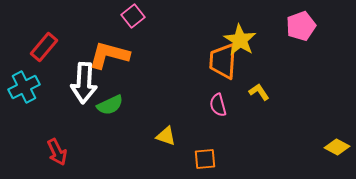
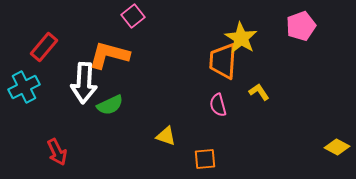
yellow star: moved 1 px right, 2 px up
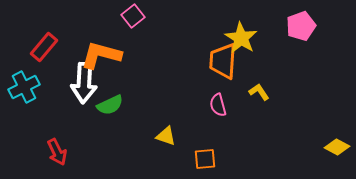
orange L-shape: moved 8 px left
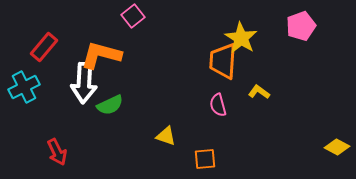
yellow L-shape: rotated 20 degrees counterclockwise
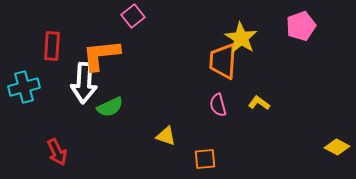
red rectangle: moved 8 px right, 1 px up; rotated 36 degrees counterclockwise
orange L-shape: rotated 21 degrees counterclockwise
cyan cross: rotated 12 degrees clockwise
yellow L-shape: moved 11 px down
green semicircle: moved 2 px down
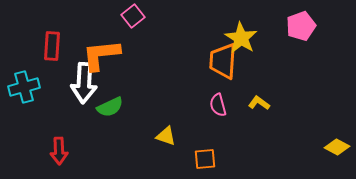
red arrow: moved 2 px right, 1 px up; rotated 24 degrees clockwise
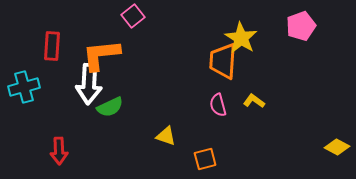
white arrow: moved 5 px right, 1 px down
yellow L-shape: moved 5 px left, 2 px up
orange square: rotated 10 degrees counterclockwise
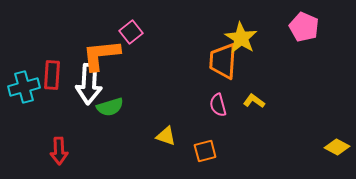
pink square: moved 2 px left, 16 px down
pink pentagon: moved 3 px right, 1 px down; rotated 28 degrees counterclockwise
red rectangle: moved 29 px down
green semicircle: rotated 8 degrees clockwise
orange square: moved 8 px up
